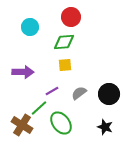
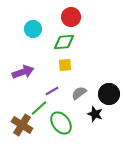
cyan circle: moved 3 px right, 2 px down
purple arrow: rotated 20 degrees counterclockwise
black star: moved 10 px left, 13 px up
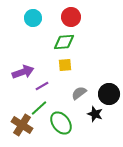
cyan circle: moved 11 px up
purple line: moved 10 px left, 5 px up
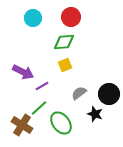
yellow square: rotated 16 degrees counterclockwise
purple arrow: rotated 45 degrees clockwise
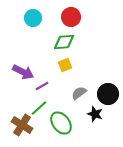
black circle: moved 1 px left
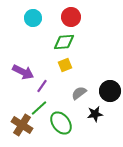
purple line: rotated 24 degrees counterclockwise
black circle: moved 2 px right, 3 px up
black star: rotated 28 degrees counterclockwise
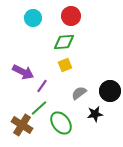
red circle: moved 1 px up
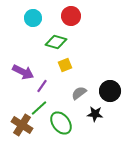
green diamond: moved 8 px left; rotated 20 degrees clockwise
black star: rotated 14 degrees clockwise
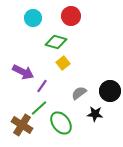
yellow square: moved 2 px left, 2 px up; rotated 16 degrees counterclockwise
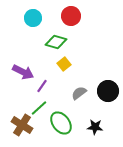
yellow square: moved 1 px right, 1 px down
black circle: moved 2 px left
black star: moved 13 px down
